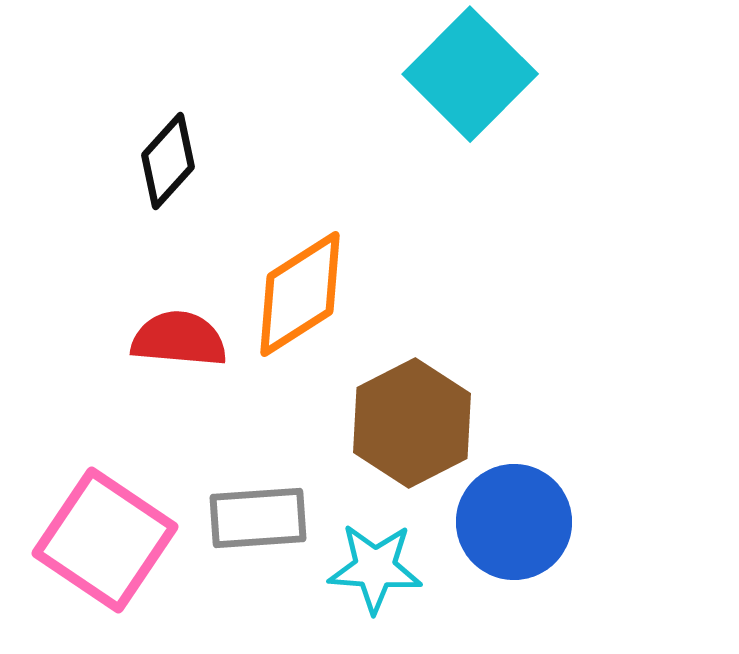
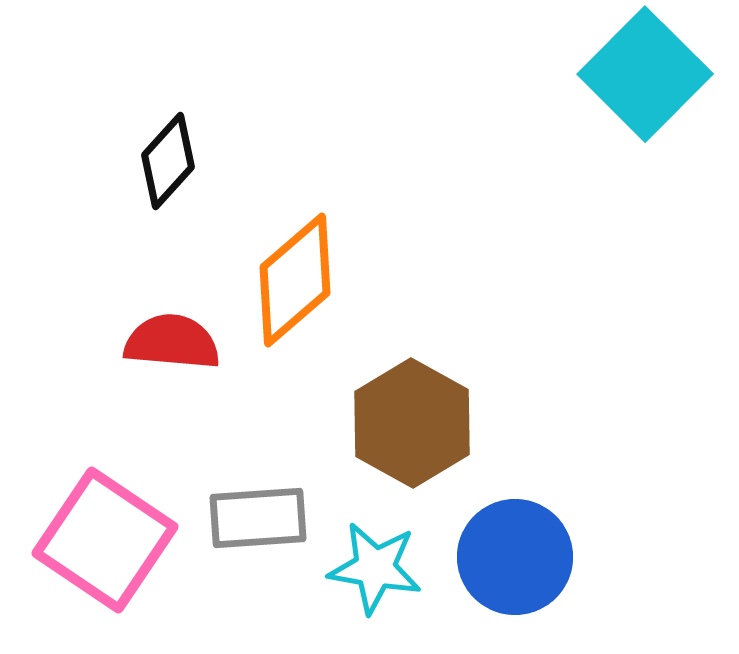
cyan square: moved 175 px right
orange diamond: moved 5 px left, 14 px up; rotated 8 degrees counterclockwise
red semicircle: moved 7 px left, 3 px down
brown hexagon: rotated 4 degrees counterclockwise
blue circle: moved 1 px right, 35 px down
cyan star: rotated 6 degrees clockwise
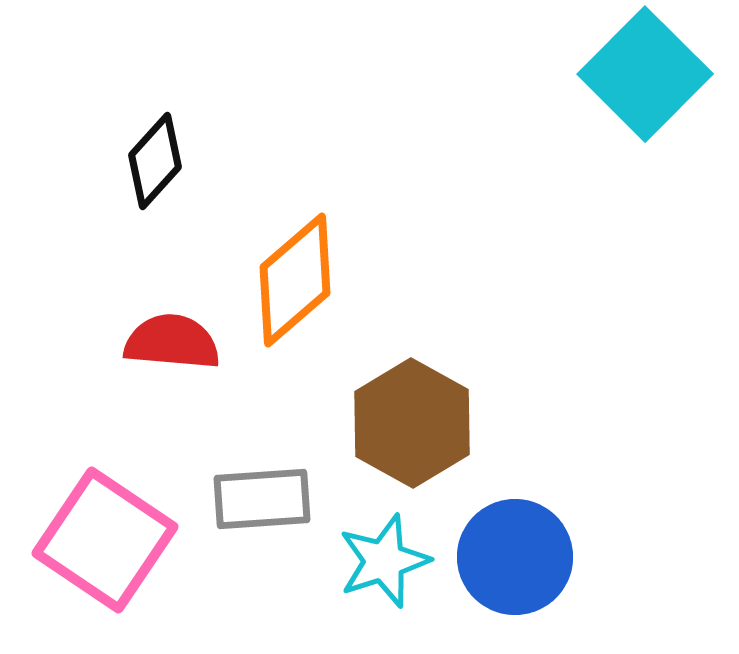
black diamond: moved 13 px left
gray rectangle: moved 4 px right, 19 px up
cyan star: moved 9 px right, 7 px up; rotated 28 degrees counterclockwise
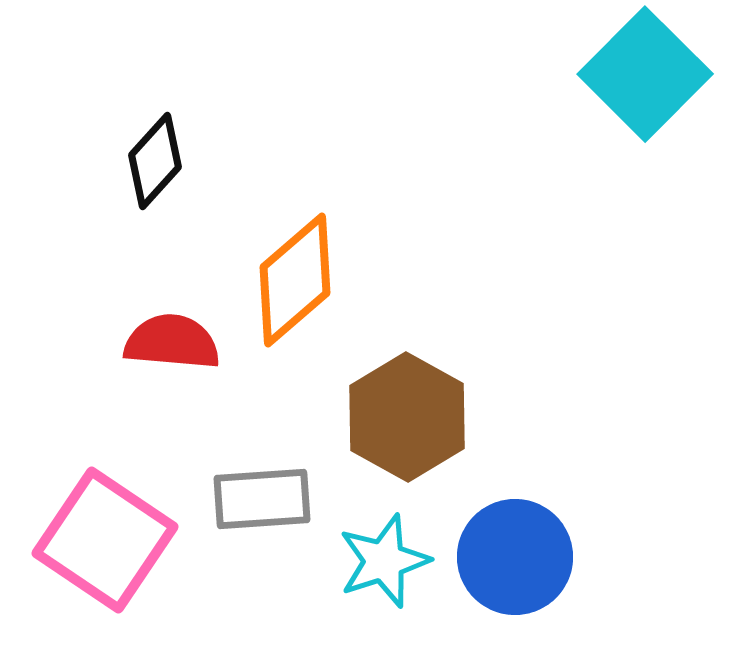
brown hexagon: moved 5 px left, 6 px up
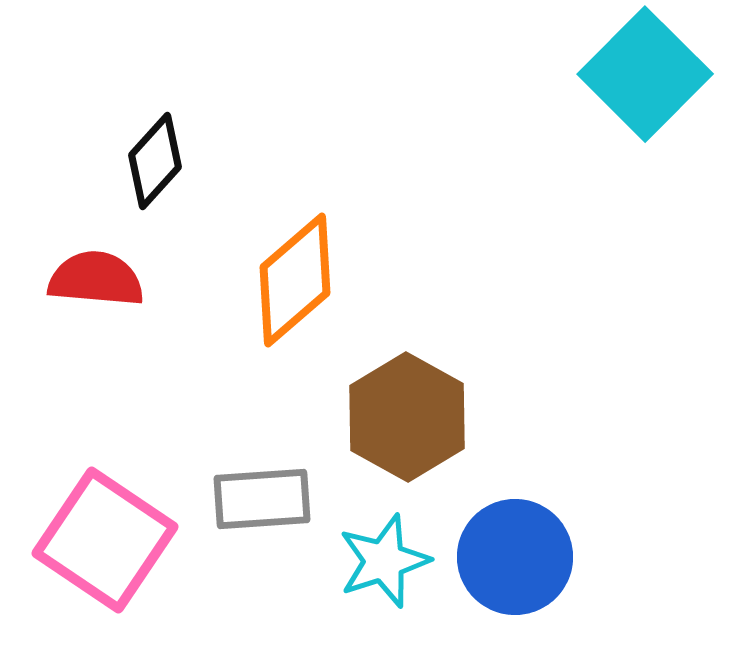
red semicircle: moved 76 px left, 63 px up
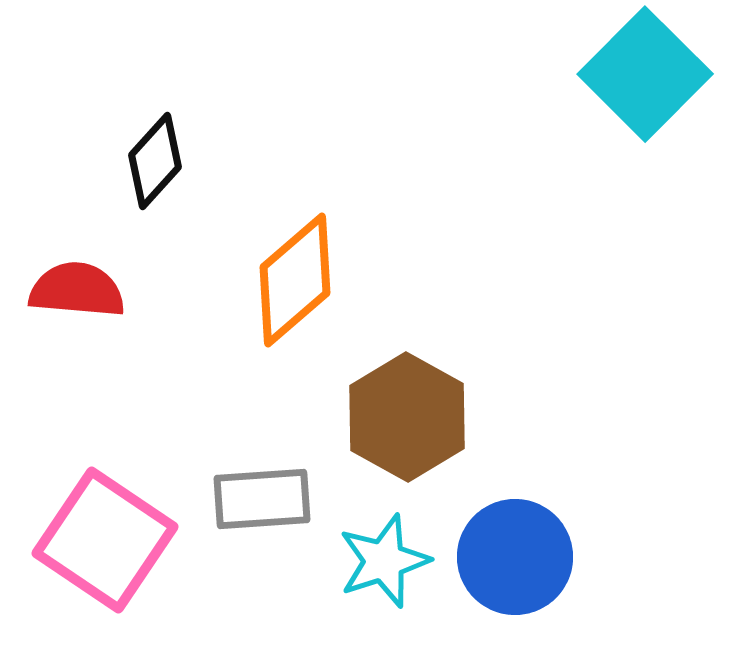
red semicircle: moved 19 px left, 11 px down
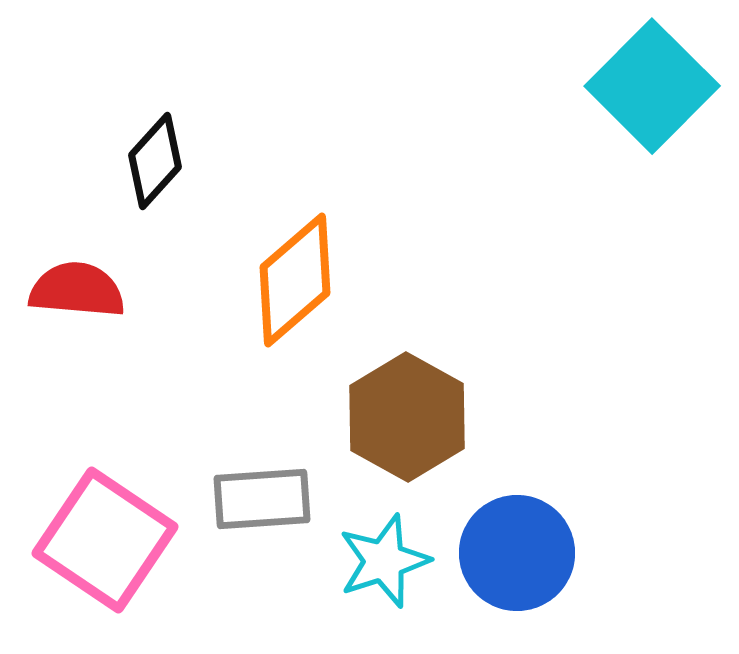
cyan square: moved 7 px right, 12 px down
blue circle: moved 2 px right, 4 px up
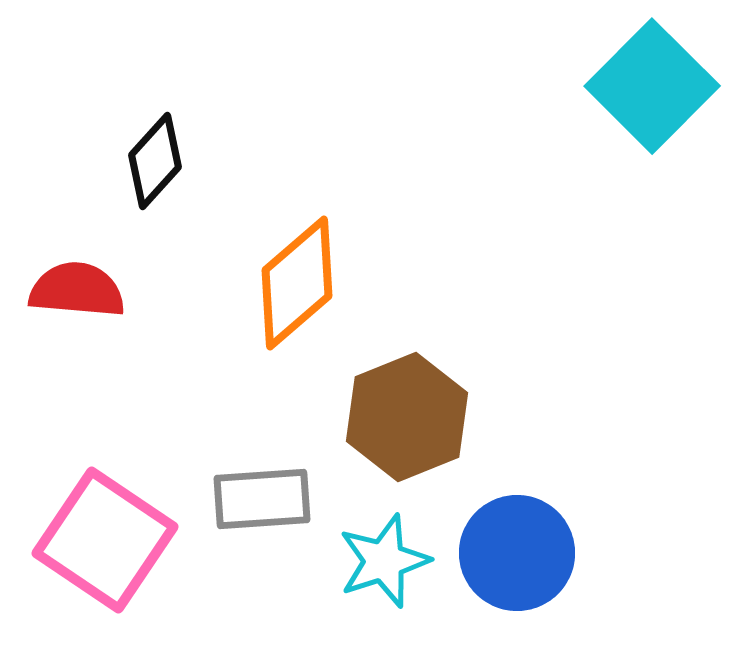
orange diamond: moved 2 px right, 3 px down
brown hexagon: rotated 9 degrees clockwise
